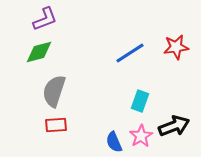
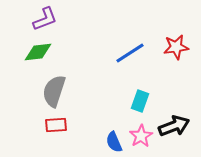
green diamond: moved 1 px left; rotated 8 degrees clockwise
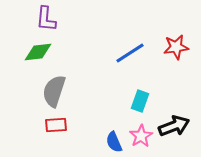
purple L-shape: moved 1 px right; rotated 116 degrees clockwise
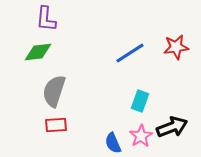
black arrow: moved 2 px left, 1 px down
blue semicircle: moved 1 px left, 1 px down
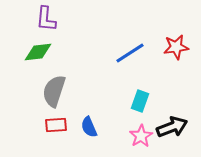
blue semicircle: moved 24 px left, 16 px up
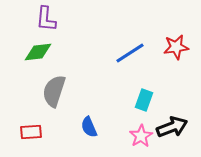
cyan rectangle: moved 4 px right, 1 px up
red rectangle: moved 25 px left, 7 px down
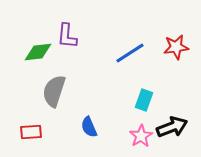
purple L-shape: moved 21 px right, 17 px down
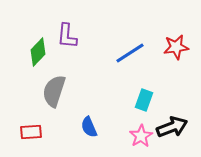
green diamond: rotated 40 degrees counterclockwise
